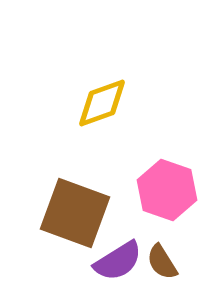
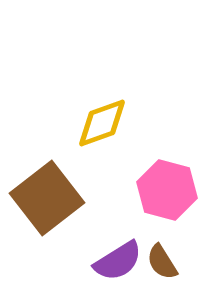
yellow diamond: moved 20 px down
pink hexagon: rotated 4 degrees counterclockwise
brown square: moved 28 px left, 15 px up; rotated 32 degrees clockwise
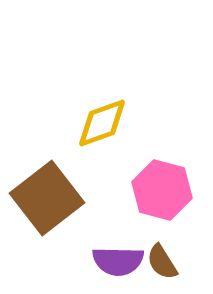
pink hexagon: moved 5 px left
purple semicircle: rotated 33 degrees clockwise
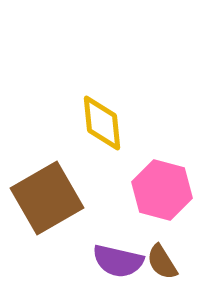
yellow diamond: rotated 76 degrees counterclockwise
brown square: rotated 8 degrees clockwise
purple semicircle: rotated 12 degrees clockwise
